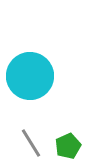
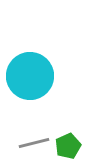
gray line: moved 3 px right; rotated 72 degrees counterclockwise
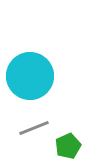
gray line: moved 15 px up; rotated 8 degrees counterclockwise
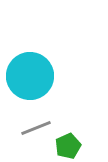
gray line: moved 2 px right
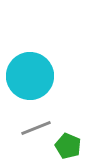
green pentagon: rotated 25 degrees counterclockwise
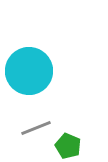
cyan circle: moved 1 px left, 5 px up
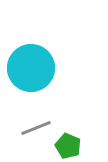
cyan circle: moved 2 px right, 3 px up
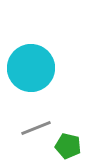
green pentagon: rotated 10 degrees counterclockwise
